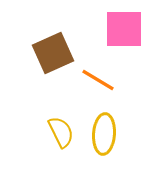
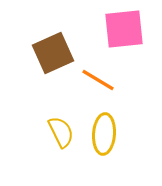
pink square: rotated 6 degrees counterclockwise
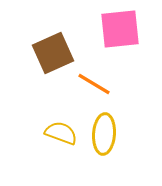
pink square: moved 4 px left
orange line: moved 4 px left, 4 px down
yellow semicircle: moved 1 px down; rotated 44 degrees counterclockwise
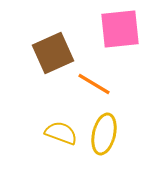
yellow ellipse: rotated 9 degrees clockwise
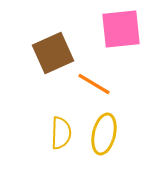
pink square: moved 1 px right
yellow semicircle: rotated 72 degrees clockwise
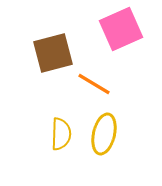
pink square: rotated 18 degrees counterclockwise
brown square: rotated 9 degrees clockwise
yellow semicircle: moved 1 px down
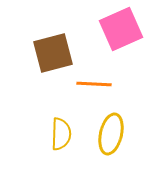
orange line: rotated 28 degrees counterclockwise
yellow ellipse: moved 7 px right
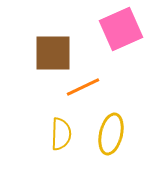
brown square: rotated 15 degrees clockwise
orange line: moved 11 px left, 3 px down; rotated 28 degrees counterclockwise
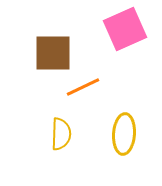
pink square: moved 4 px right
yellow ellipse: moved 13 px right; rotated 9 degrees counterclockwise
